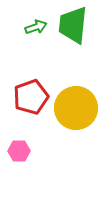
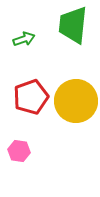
green arrow: moved 12 px left, 12 px down
yellow circle: moved 7 px up
pink hexagon: rotated 10 degrees clockwise
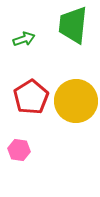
red pentagon: rotated 12 degrees counterclockwise
pink hexagon: moved 1 px up
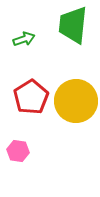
pink hexagon: moved 1 px left, 1 px down
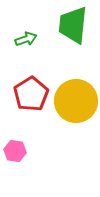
green arrow: moved 2 px right
red pentagon: moved 3 px up
pink hexagon: moved 3 px left
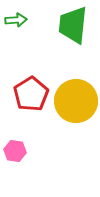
green arrow: moved 10 px left, 19 px up; rotated 15 degrees clockwise
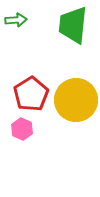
yellow circle: moved 1 px up
pink hexagon: moved 7 px right, 22 px up; rotated 15 degrees clockwise
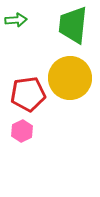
red pentagon: moved 3 px left; rotated 24 degrees clockwise
yellow circle: moved 6 px left, 22 px up
pink hexagon: moved 2 px down; rotated 10 degrees clockwise
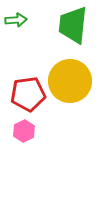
yellow circle: moved 3 px down
pink hexagon: moved 2 px right
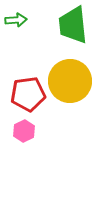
green trapezoid: rotated 12 degrees counterclockwise
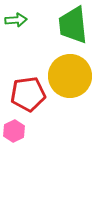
yellow circle: moved 5 px up
pink hexagon: moved 10 px left
